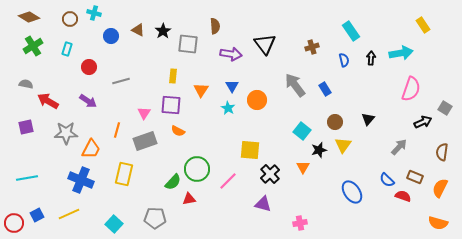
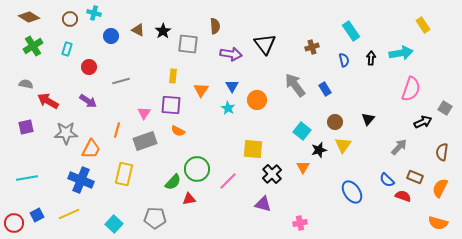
yellow square at (250, 150): moved 3 px right, 1 px up
black cross at (270, 174): moved 2 px right
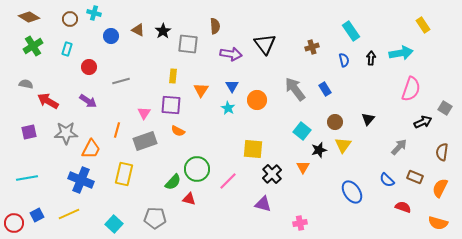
gray arrow at (295, 85): moved 4 px down
purple square at (26, 127): moved 3 px right, 5 px down
red semicircle at (403, 196): moved 11 px down
red triangle at (189, 199): rotated 24 degrees clockwise
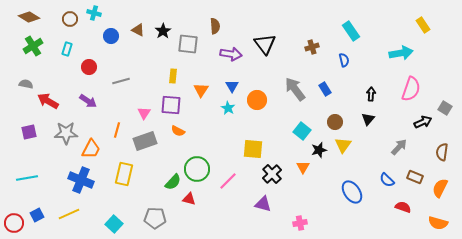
black arrow at (371, 58): moved 36 px down
